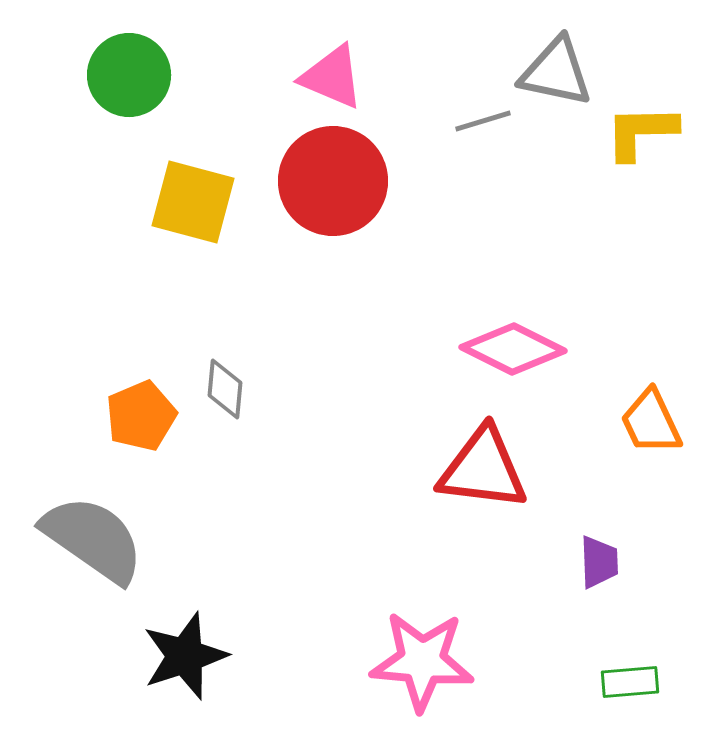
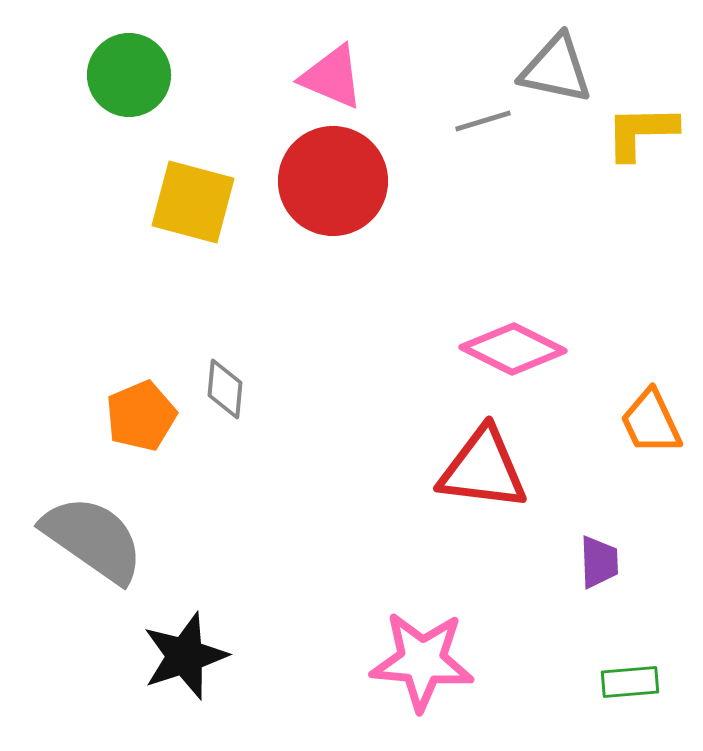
gray triangle: moved 3 px up
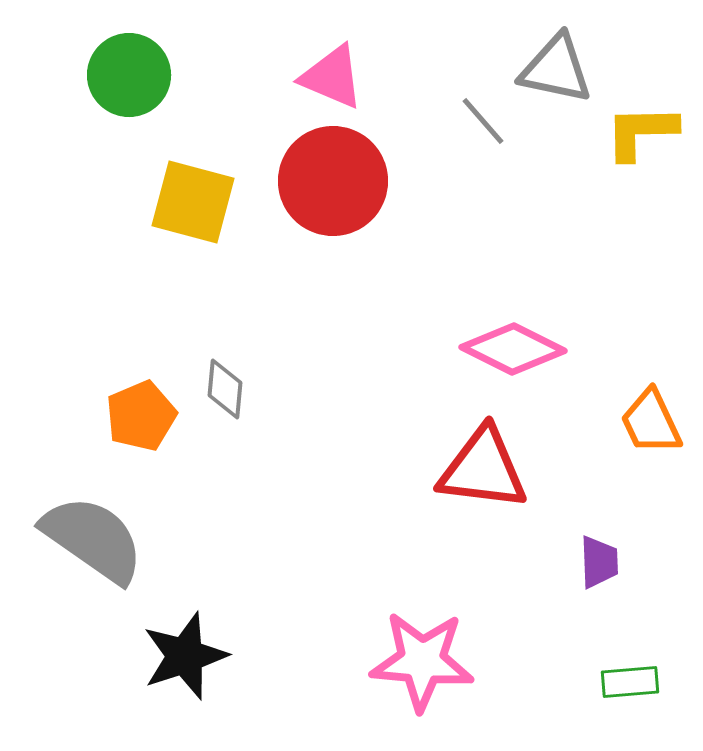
gray line: rotated 66 degrees clockwise
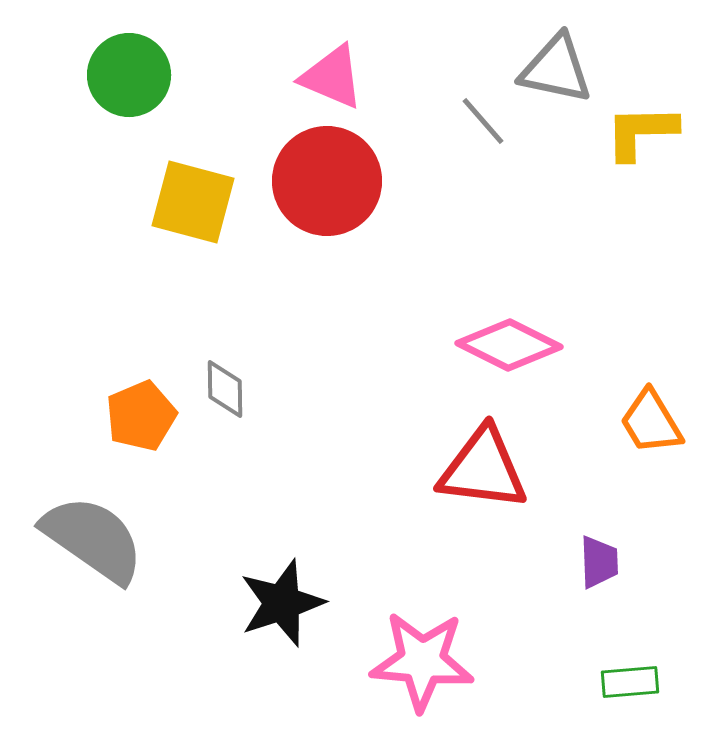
red circle: moved 6 px left
pink diamond: moved 4 px left, 4 px up
gray diamond: rotated 6 degrees counterclockwise
orange trapezoid: rotated 6 degrees counterclockwise
black star: moved 97 px right, 53 px up
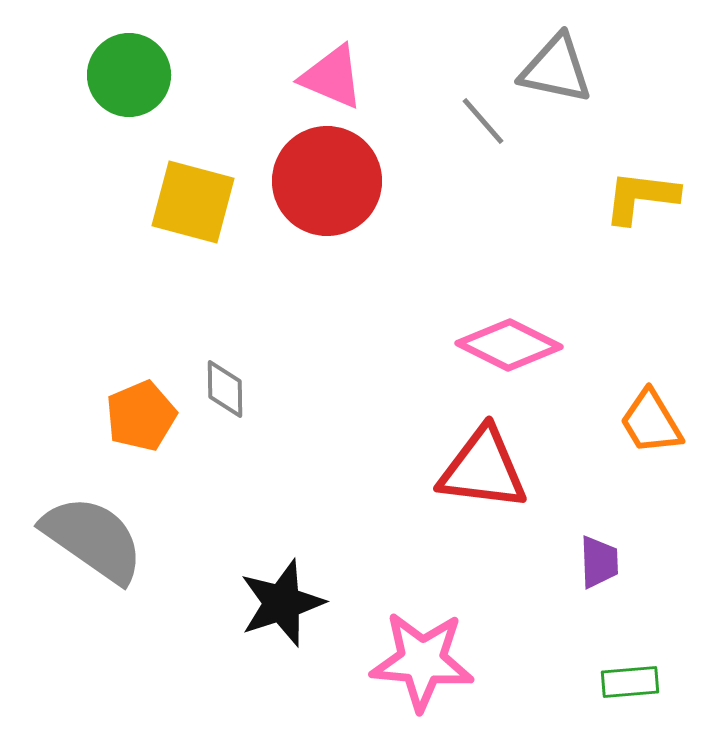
yellow L-shape: moved 65 px down; rotated 8 degrees clockwise
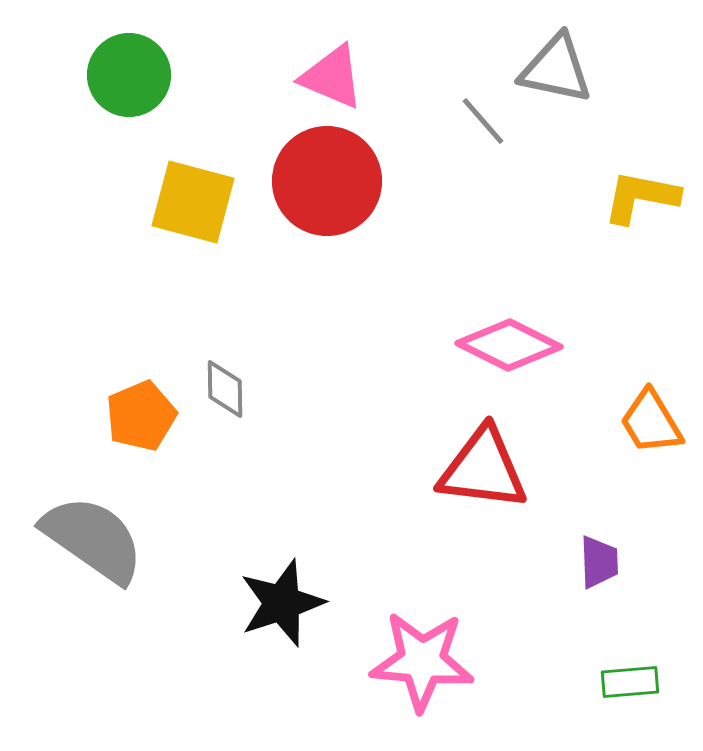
yellow L-shape: rotated 4 degrees clockwise
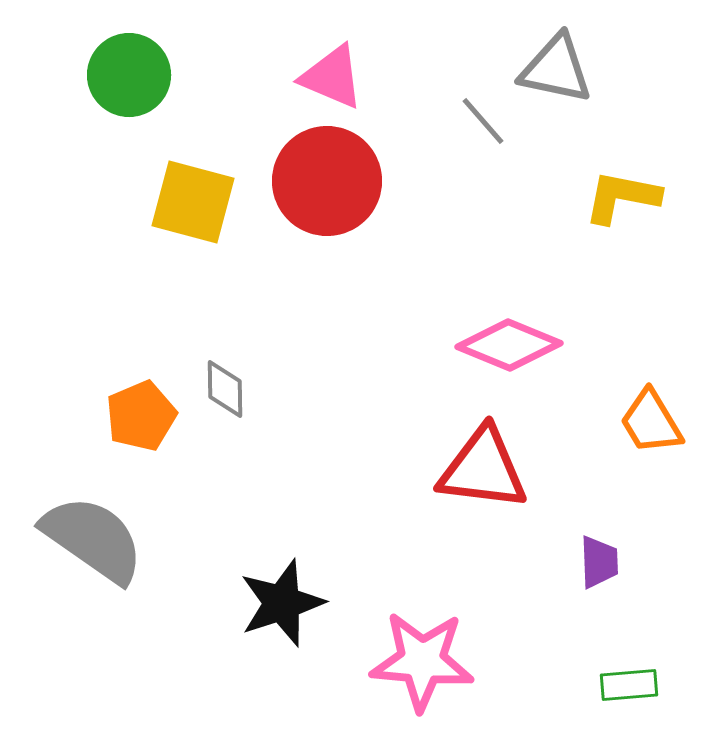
yellow L-shape: moved 19 px left
pink diamond: rotated 4 degrees counterclockwise
green rectangle: moved 1 px left, 3 px down
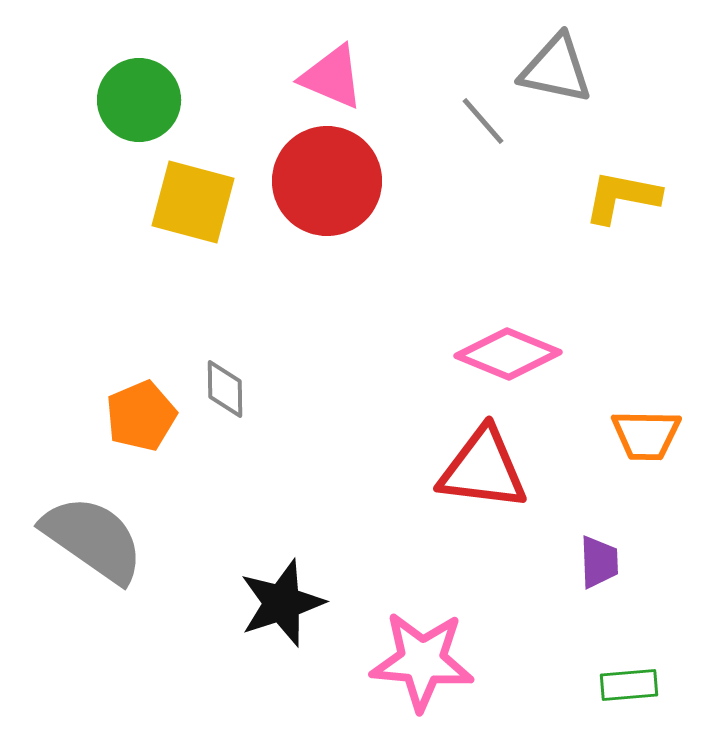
green circle: moved 10 px right, 25 px down
pink diamond: moved 1 px left, 9 px down
orange trapezoid: moved 5 px left, 13 px down; rotated 58 degrees counterclockwise
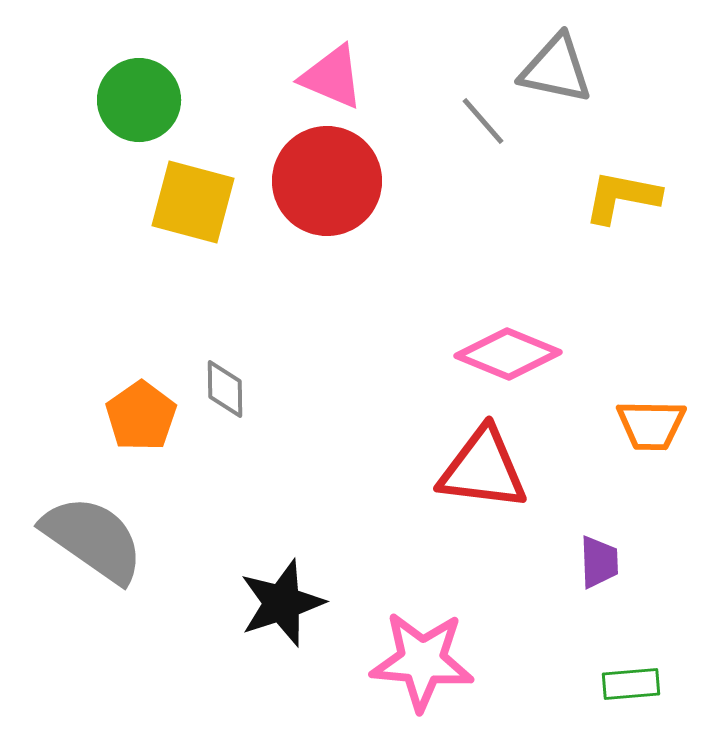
orange pentagon: rotated 12 degrees counterclockwise
orange trapezoid: moved 5 px right, 10 px up
green rectangle: moved 2 px right, 1 px up
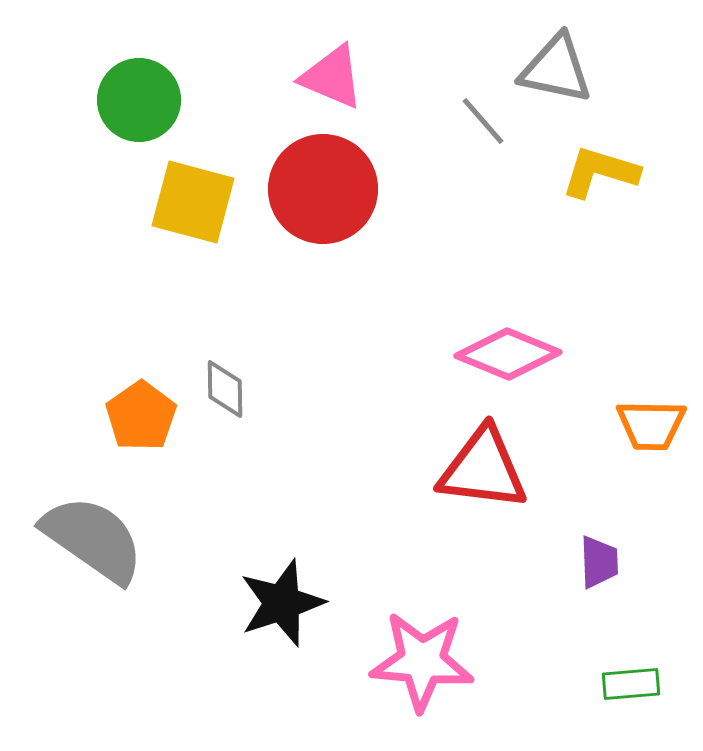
red circle: moved 4 px left, 8 px down
yellow L-shape: moved 22 px left, 25 px up; rotated 6 degrees clockwise
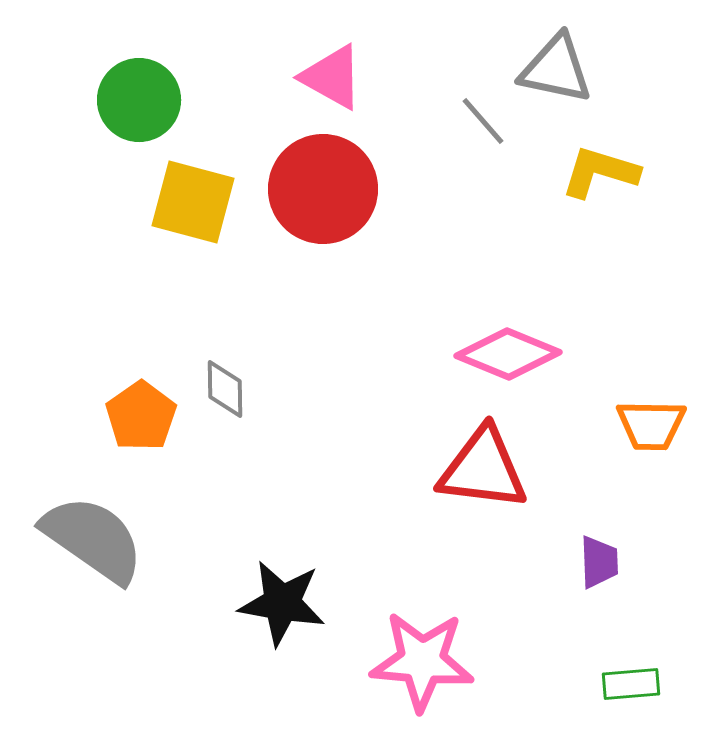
pink triangle: rotated 6 degrees clockwise
black star: rotated 28 degrees clockwise
